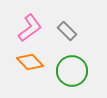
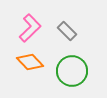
pink L-shape: rotated 8 degrees counterclockwise
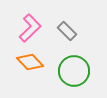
green circle: moved 2 px right
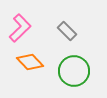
pink L-shape: moved 10 px left
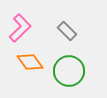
orange diamond: rotated 8 degrees clockwise
green circle: moved 5 px left
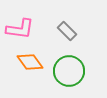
pink L-shape: moved 1 px down; rotated 52 degrees clockwise
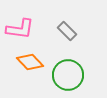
orange diamond: rotated 8 degrees counterclockwise
green circle: moved 1 px left, 4 px down
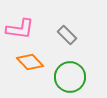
gray rectangle: moved 4 px down
green circle: moved 2 px right, 2 px down
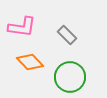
pink L-shape: moved 2 px right, 2 px up
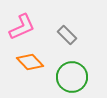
pink L-shape: rotated 32 degrees counterclockwise
green circle: moved 2 px right
